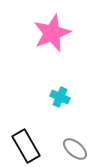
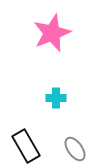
cyan cross: moved 4 px left, 1 px down; rotated 24 degrees counterclockwise
gray ellipse: rotated 15 degrees clockwise
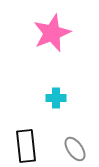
black rectangle: rotated 24 degrees clockwise
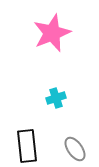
cyan cross: rotated 18 degrees counterclockwise
black rectangle: moved 1 px right
